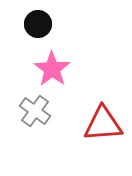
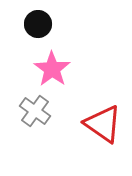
red triangle: rotated 39 degrees clockwise
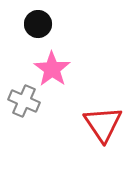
gray cross: moved 11 px left, 10 px up; rotated 12 degrees counterclockwise
red triangle: rotated 21 degrees clockwise
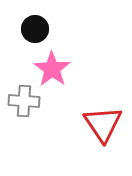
black circle: moved 3 px left, 5 px down
gray cross: rotated 20 degrees counterclockwise
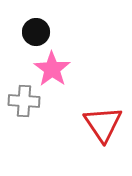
black circle: moved 1 px right, 3 px down
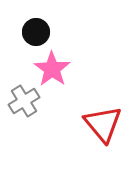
gray cross: rotated 36 degrees counterclockwise
red triangle: rotated 6 degrees counterclockwise
